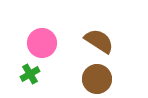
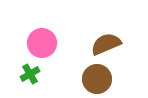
brown semicircle: moved 7 px right, 3 px down; rotated 56 degrees counterclockwise
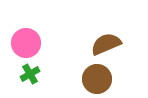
pink circle: moved 16 px left
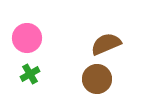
pink circle: moved 1 px right, 5 px up
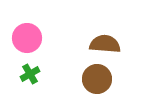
brown semicircle: moved 1 px left; rotated 28 degrees clockwise
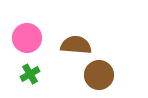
brown semicircle: moved 29 px left, 1 px down
brown circle: moved 2 px right, 4 px up
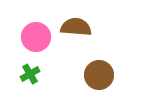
pink circle: moved 9 px right, 1 px up
brown semicircle: moved 18 px up
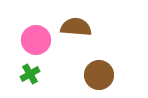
pink circle: moved 3 px down
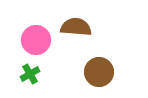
brown circle: moved 3 px up
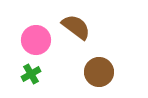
brown semicircle: rotated 32 degrees clockwise
green cross: moved 1 px right
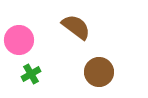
pink circle: moved 17 px left
